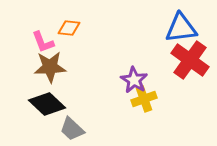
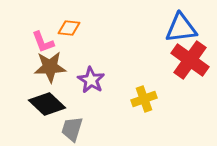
purple star: moved 43 px left
gray trapezoid: rotated 64 degrees clockwise
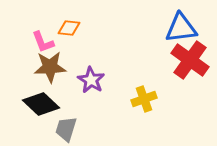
black diamond: moved 6 px left
gray trapezoid: moved 6 px left
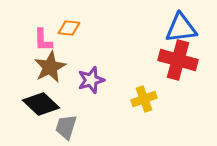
pink L-shape: moved 2 px up; rotated 20 degrees clockwise
red cross: moved 12 px left; rotated 21 degrees counterclockwise
brown star: rotated 24 degrees counterclockwise
purple star: rotated 24 degrees clockwise
gray trapezoid: moved 2 px up
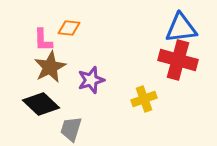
gray trapezoid: moved 5 px right, 2 px down
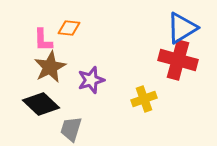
blue triangle: moved 1 px right; rotated 24 degrees counterclockwise
